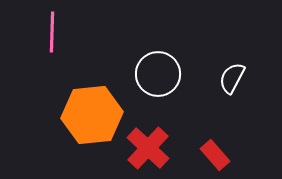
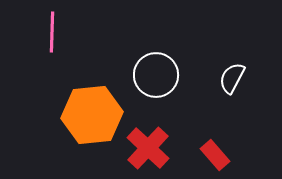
white circle: moved 2 px left, 1 px down
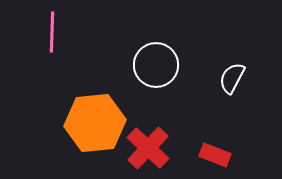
white circle: moved 10 px up
orange hexagon: moved 3 px right, 8 px down
red rectangle: rotated 28 degrees counterclockwise
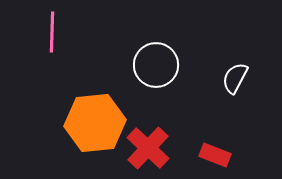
white semicircle: moved 3 px right
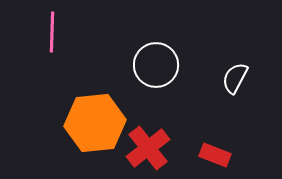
red cross: rotated 9 degrees clockwise
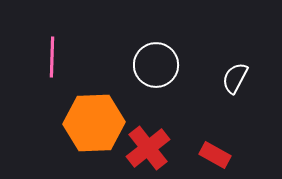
pink line: moved 25 px down
orange hexagon: moved 1 px left; rotated 4 degrees clockwise
red rectangle: rotated 8 degrees clockwise
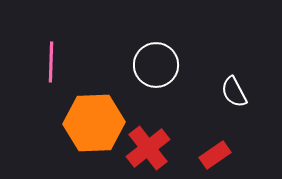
pink line: moved 1 px left, 5 px down
white semicircle: moved 1 px left, 14 px down; rotated 56 degrees counterclockwise
red rectangle: rotated 64 degrees counterclockwise
